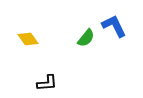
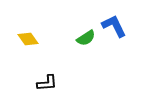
green semicircle: rotated 18 degrees clockwise
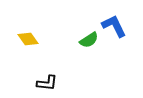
green semicircle: moved 3 px right, 2 px down
black L-shape: rotated 10 degrees clockwise
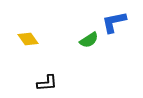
blue L-shape: moved 4 px up; rotated 76 degrees counterclockwise
black L-shape: rotated 10 degrees counterclockwise
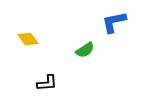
green semicircle: moved 4 px left, 10 px down
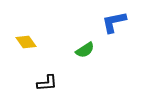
yellow diamond: moved 2 px left, 3 px down
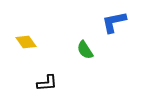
green semicircle: rotated 90 degrees clockwise
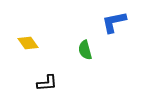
yellow diamond: moved 2 px right, 1 px down
green semicircle: rotated 18 degrees clockwise
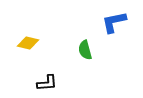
yellow diamond: rotated 40 degrees counterclockwise
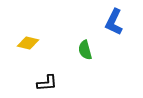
blue L-shape: rotated 52 degrees counterclockwise
